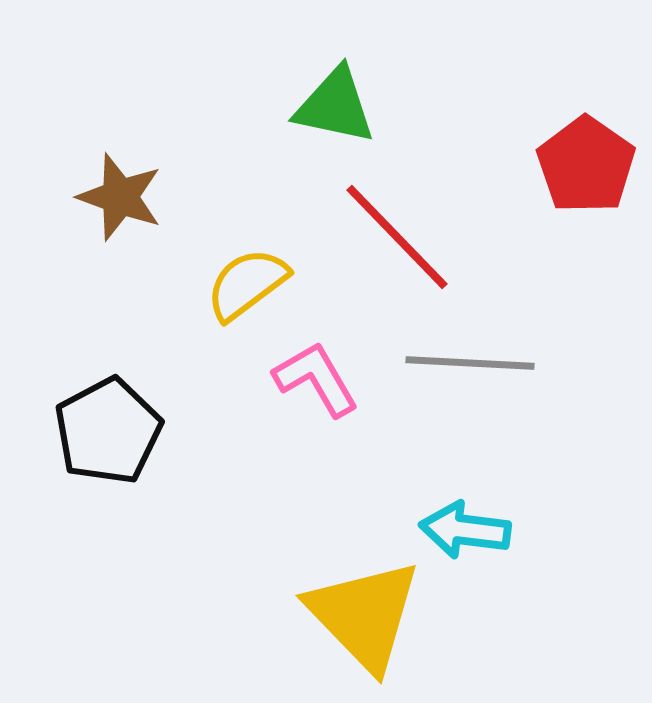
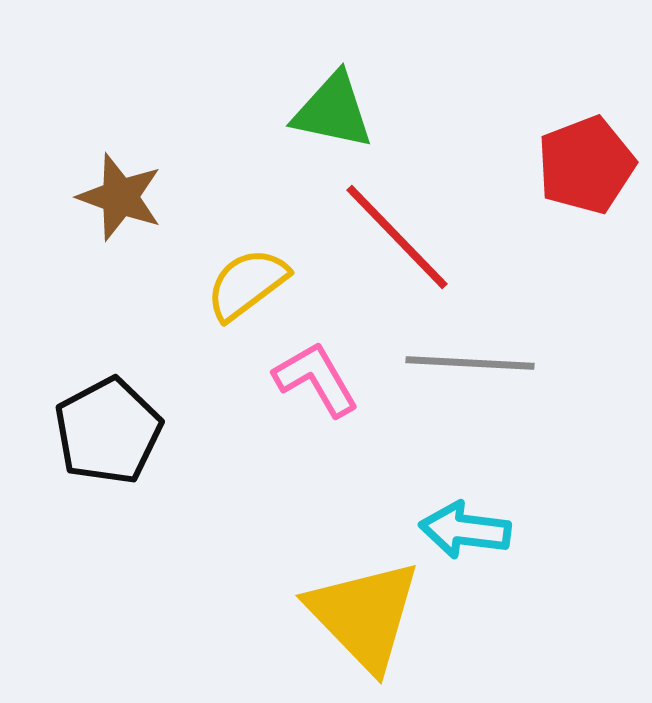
green triangle: moved 2 px left, 5 px down
red pentagon: rotated 16 degrees clockwise
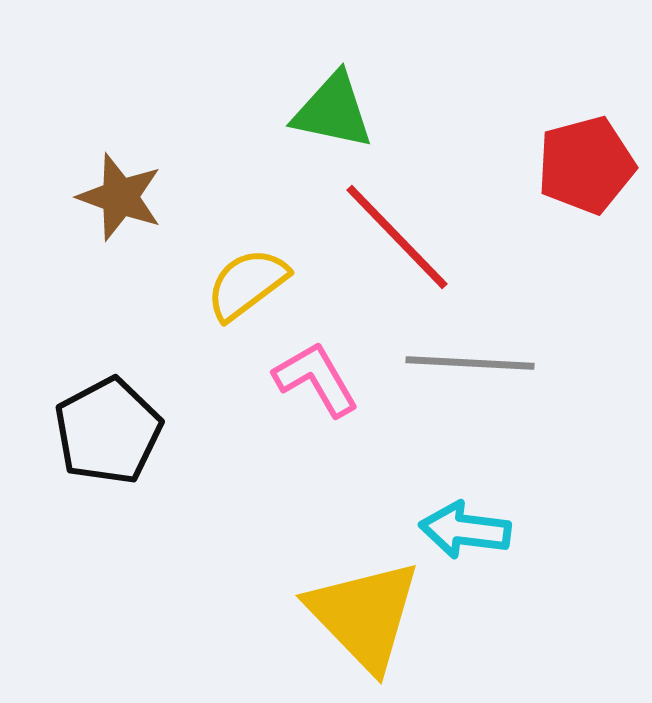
red pentagon: rotated 6 degrees clockwise
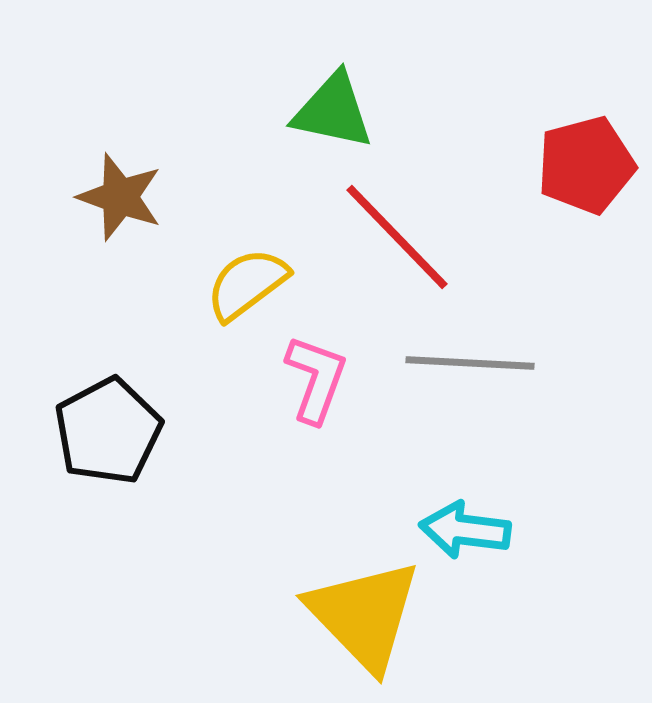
pink L-shape: rotated 50 degrees clockwise
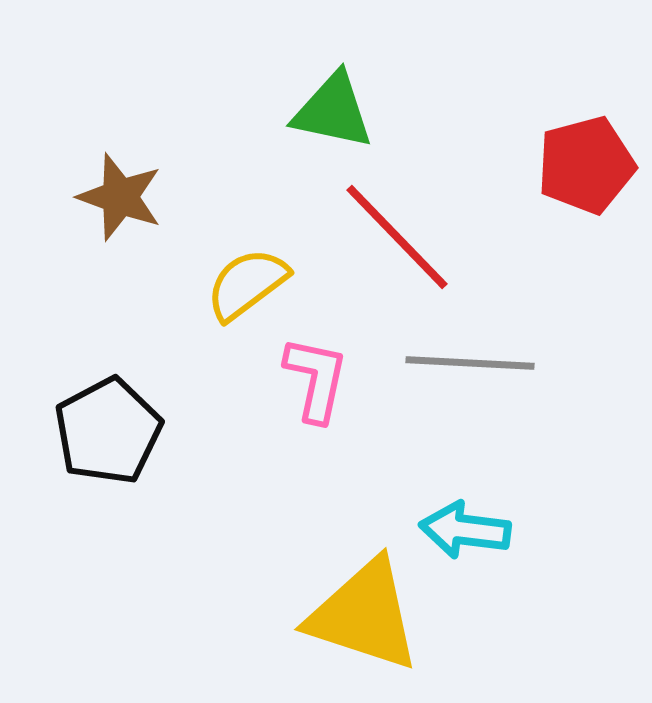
pink L-shape: rotated 8 degrees counterclockwise
yellow triangle: rotated 28 degrees counterclockwise
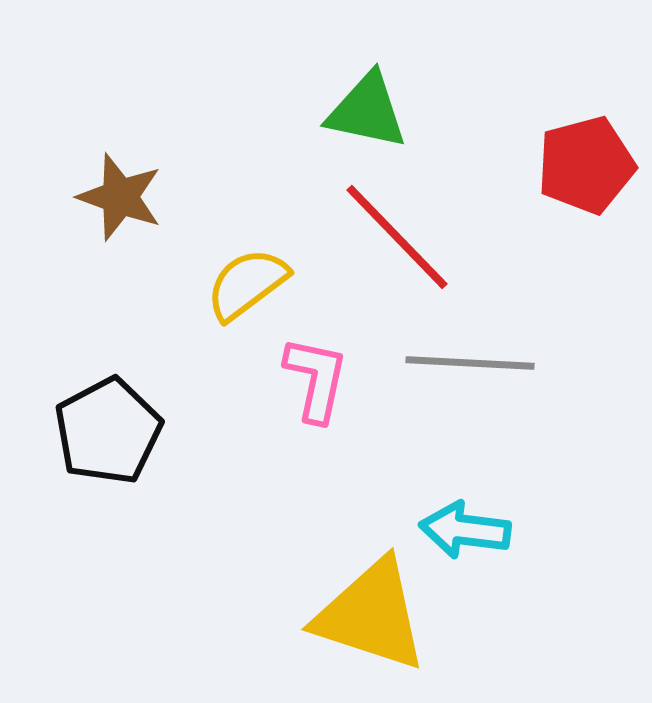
green triangle: moved 34 px right
yellow triangle: moved 7 px right
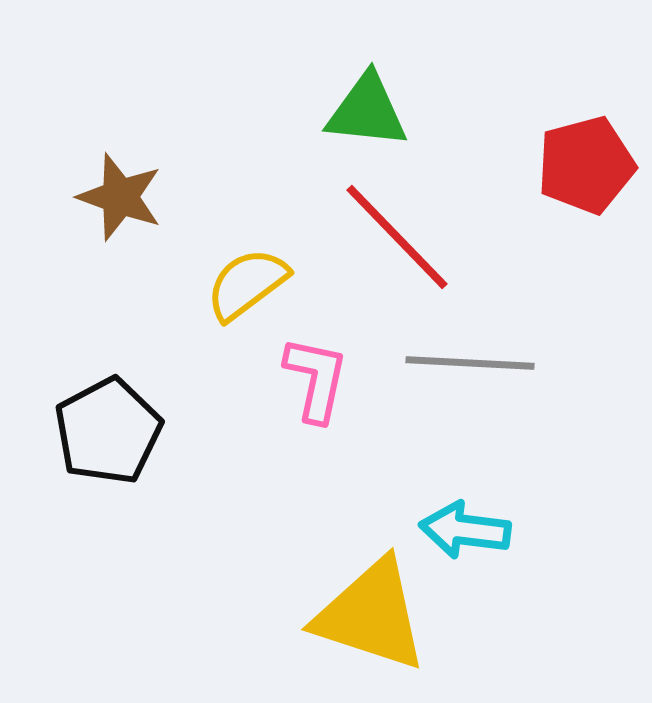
green triangle: rotated 6 degrees counterclockwise
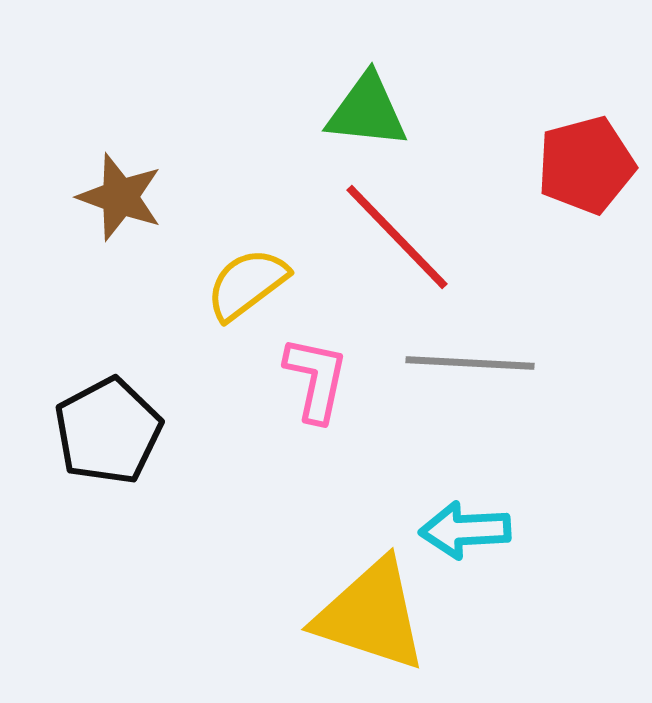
cyan arrow: rotated 10 degrees counterclockwise
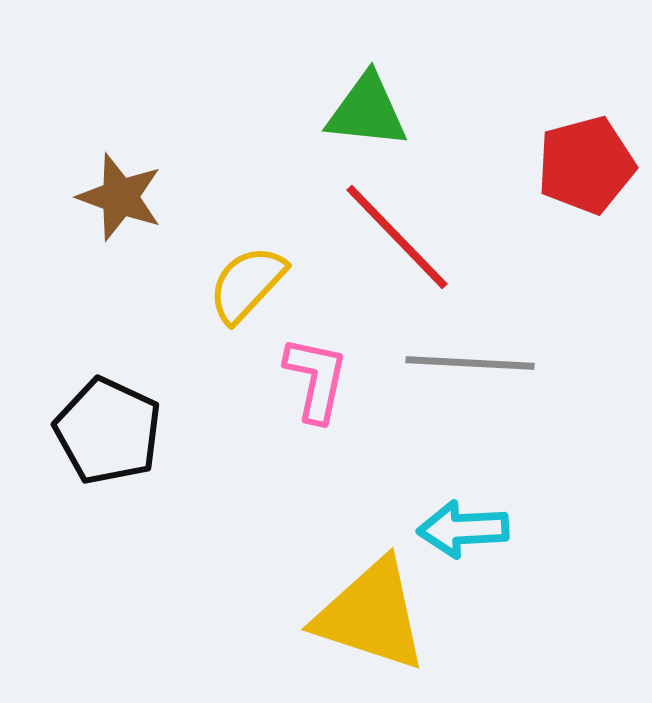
yellow semicircle: rotated 10 degrees counterclockwise
black pentagon: rotated 19 degrees counterclockwise
cyan arrow: moved 2 px left, 1 px up
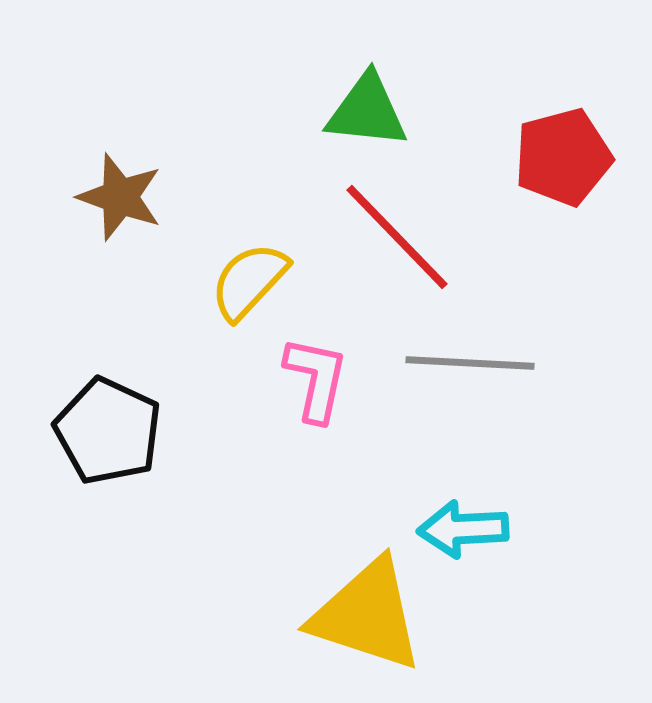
red pentagon: moved 23 px left, 8 px up
yellow semicircle: moved 2 px right, 3 px up
yellow triangle: moved 4 px left
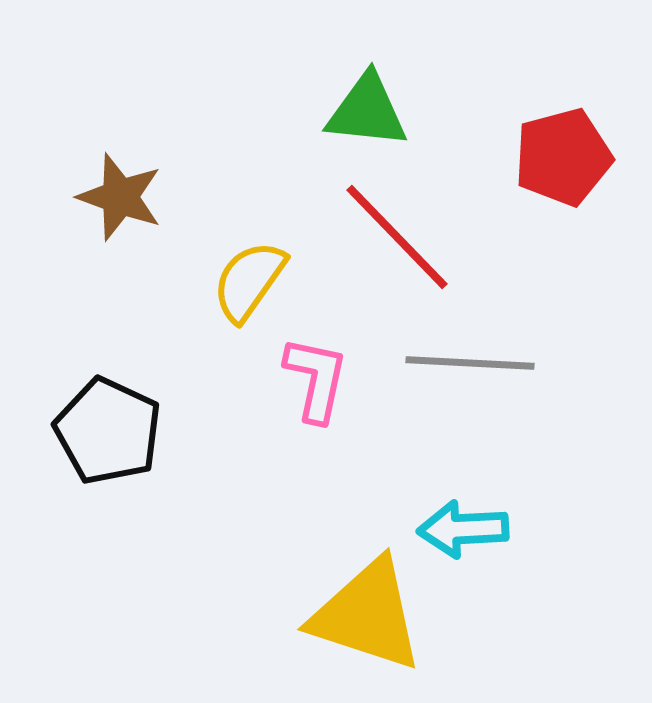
yellow semicircle: rotated 8 degrees counterclockwise
